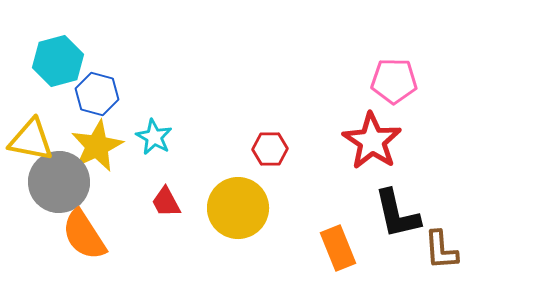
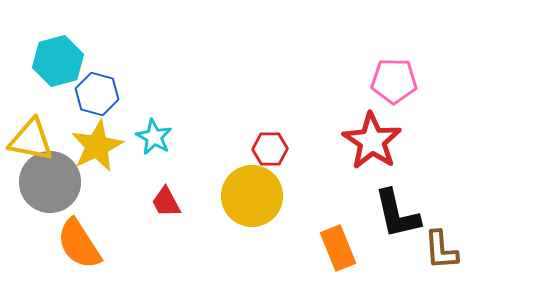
gray circle: moved 9 px left
yellow circle: moved 14 px right, 12 px up
orange semicircle: moved 5 px left, 9 px down
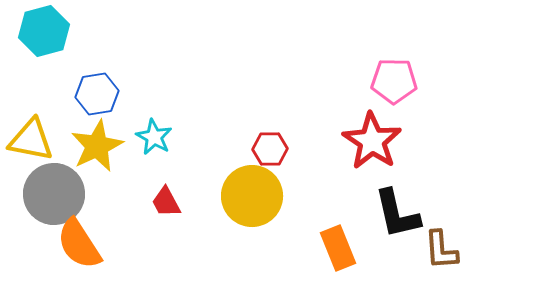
cyan hexagon: moved 14 px left, 30 px up
blue hexagon: rotated 24 degrees counterclockwise
gray circle: moved 4 px right, 12 px down
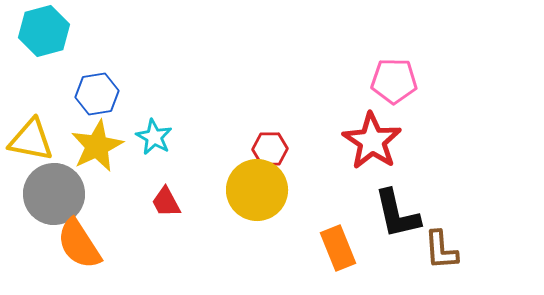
yellow circle: moved 5 px right, 6 px up
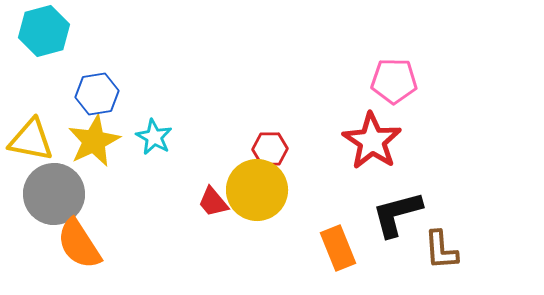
yellow star: moved 3 px left, 5 px up
red trapezoid: moved 47 px right; rotated 12 degrees counterclockwise
black L-shape: rotated 88 degrees clockwise
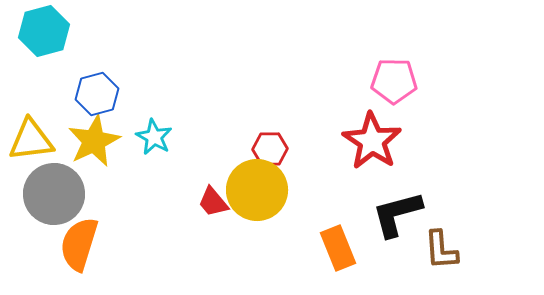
blue hexagon: rotated 6 degrees counterclockwise
yellow triangle: rotated 18 degrees counterclockwise
orange semicircle: rotated 50 degrees clockwise
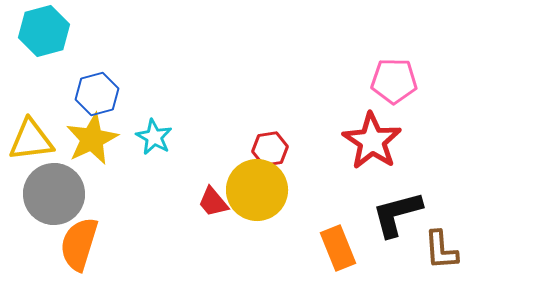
yellow star: moved 2 px left, 2 px up
red hexagon: rotated 8 degrees counterclockwise
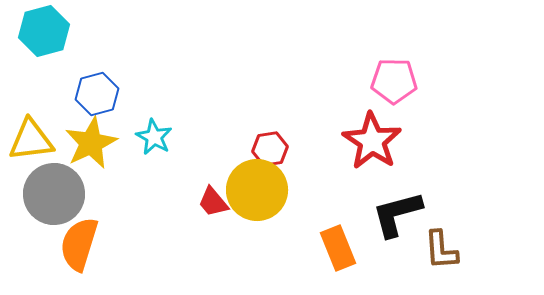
yellow star: moved 1 px left, 4 px down
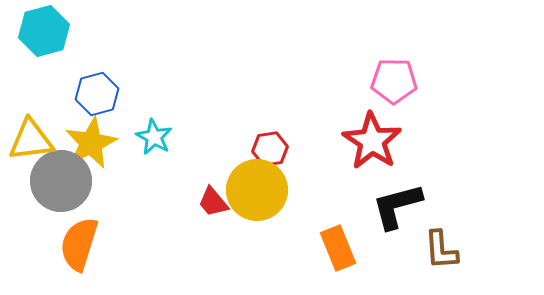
gray circle: moved 7 px right, 13 px up
black L-shape: moved 8 px up
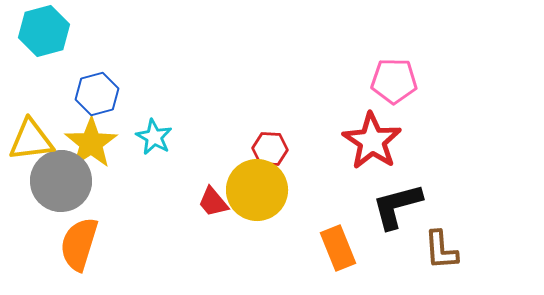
yellow star: rotated 8 degrees counterclockwise
red hexagon: rotated 12 degrees clockwise
